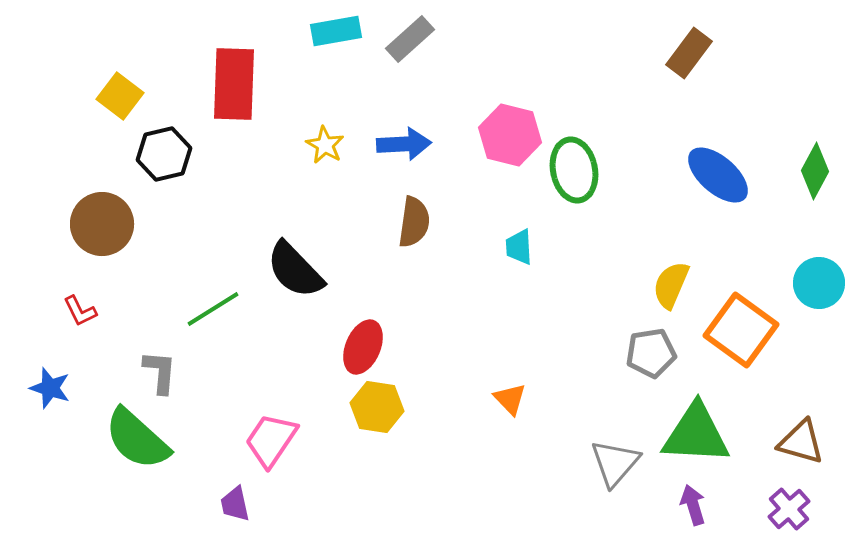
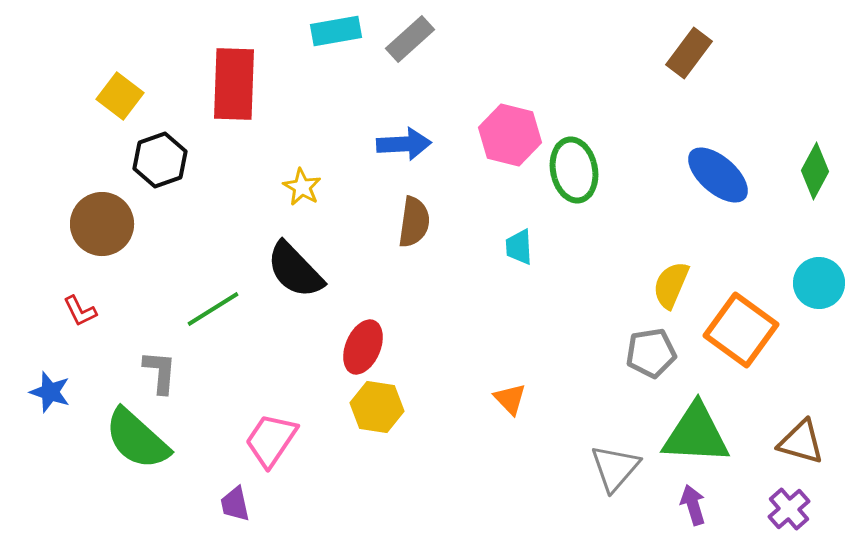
yellow star: moved 23 px left, 42 px down
black hexagon: moved 4 px left, 6 px down; rotated 6 degrees counterclockwise
blue star: moved 4 px down
gray triangle: moved 5 px down
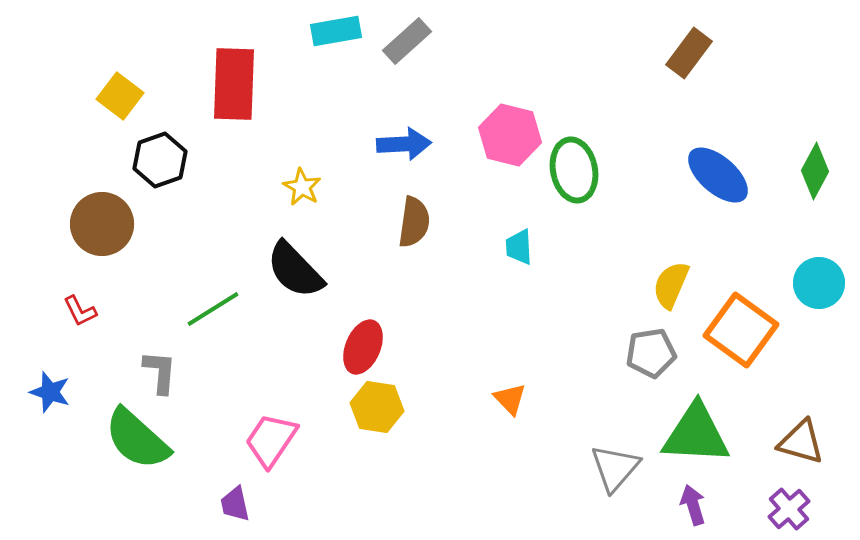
gray rectangle: moved 3 px left, 2 px down
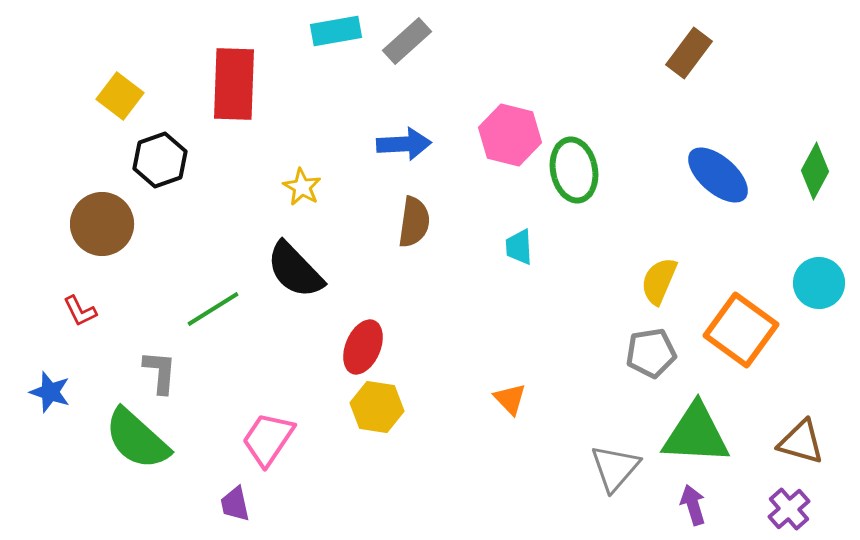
yellow semicircle: moved 12 px left, 4 px up
pink trapezoid: moved 3 px left, 1 px up
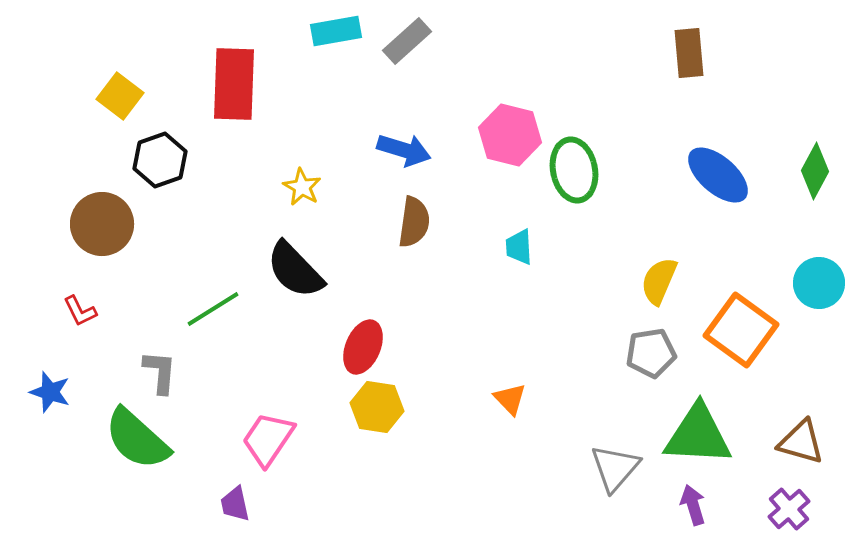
brown rectangle: rotated 42 degrees counterclockwise
blue arrow: moved 6 px down; rotated 20 degrees clockwise
green triangle: moved 2 px right, 1 px down
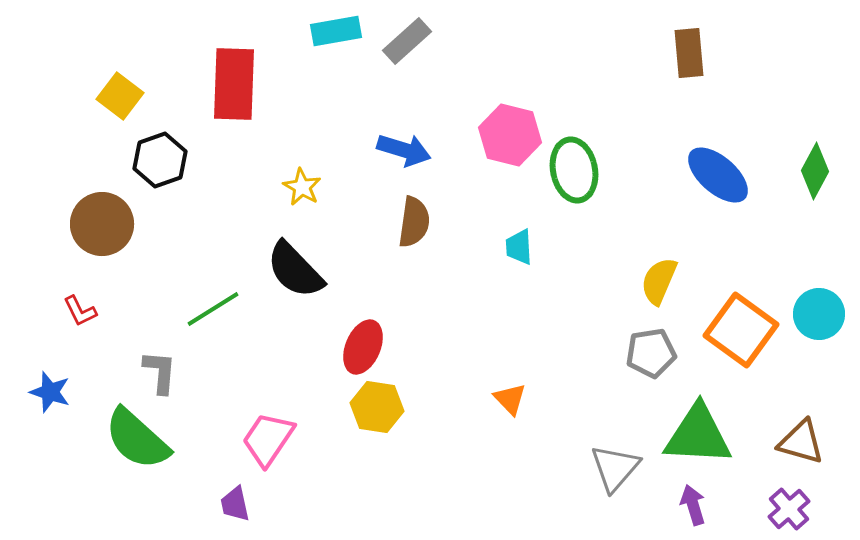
cyan circle: moved 31 px down
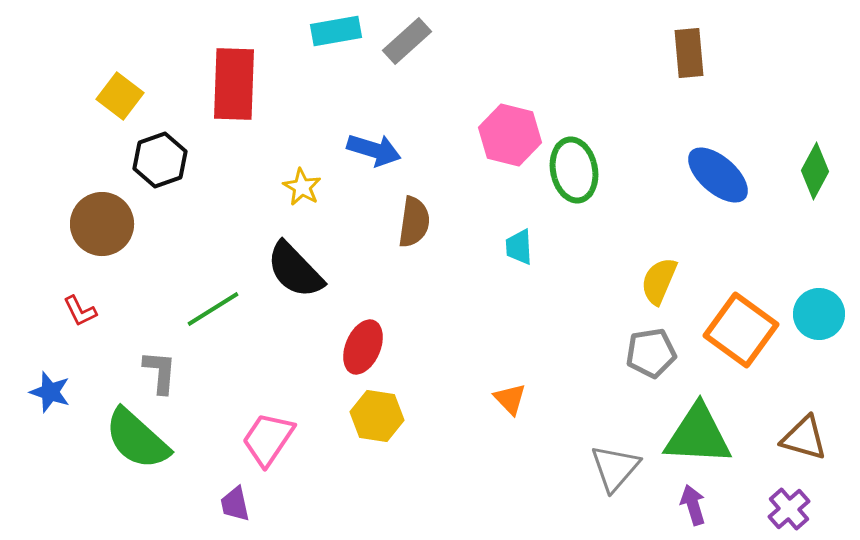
blue arrow: moved 30 px left
yellow hexagon: moved 9 px down
brown triangle: moved 3 px right, 4 px up
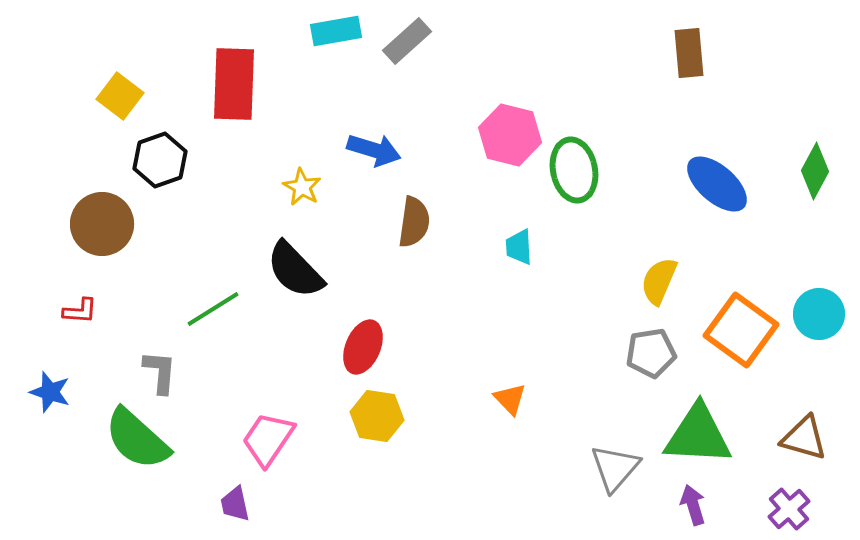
blue ellipse: moved 1 px left, 9 px down
red L-shape: rotated 60 degrees counterclockwise
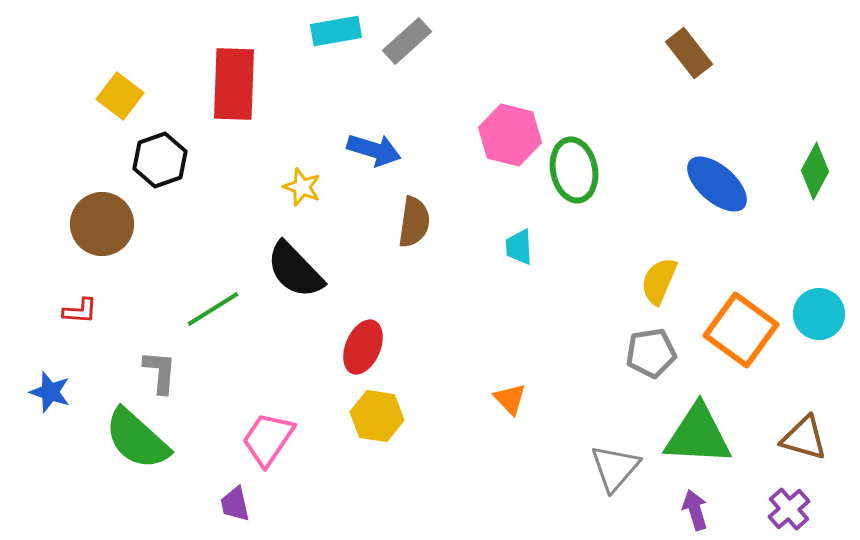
brown rectangle: rotated 33 degrees counterclockwise
yellow star: rotated 9 degrees counterclockwise
purple arrow: moved 2 px right, 5 px down
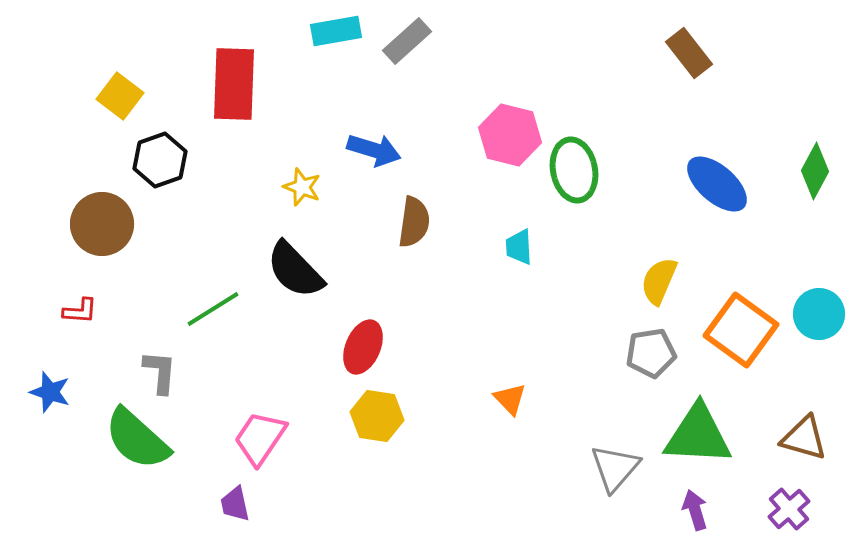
pink trapezoid: moved 8 px left, 1 px up
